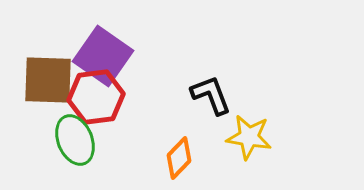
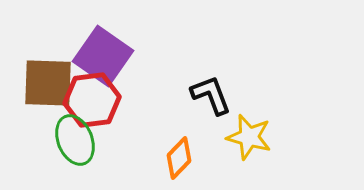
brown square: moved 3 px down
red hexagon: moved 4 px left, 3 px down
yellow star: rotated 6 degrees clockwise
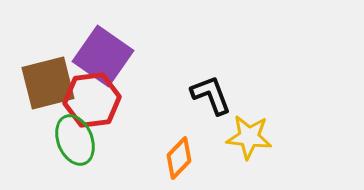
brown square: rotated 16 degrees counterclockwise
yellow star: rotated 9 degrees counterclockwise
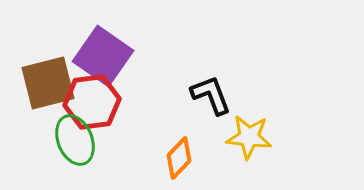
red hexagon: moved 2 px down
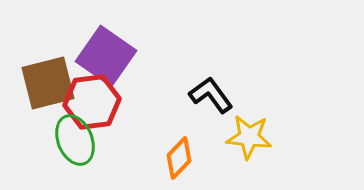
purple square: moved 3 px right
black L-shape: rotated 15 degrees counterclockwise
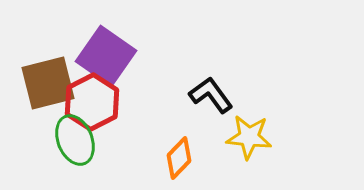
red hexagon: rotated 20 degrees counterclockwise
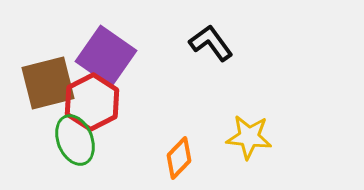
black L-shape: moved 52 px up
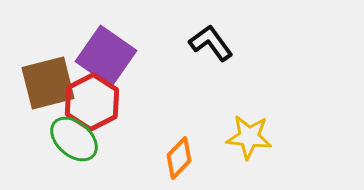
green ellipse: moved 1 px left, 1 px up; rotated 27 degrees counterclockwise
